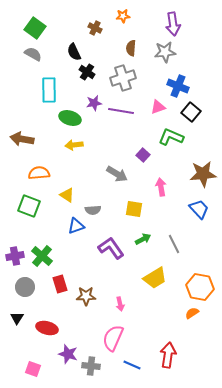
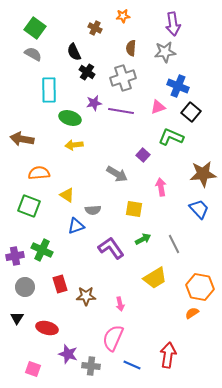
green cross at (42, 256): moved 6 px up; rotated 15 degrees counterclockwise
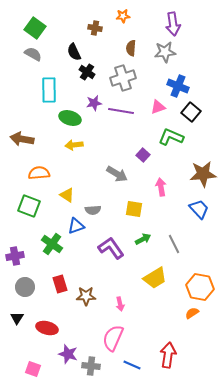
brown cross at (95, 28): rotated 16 degrees counterclockwise
green cross at (42, 250): moved 10 px right, 6 px up; rotated 10 degrees clockwise
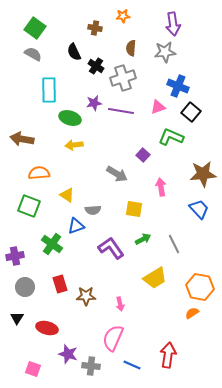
black cross at (87, 72): moved 9 px right, 6 px up
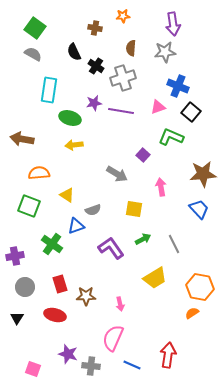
cyan rectangle at (49, 90): rotated 10 degrees clockwise
gray semicircle at (93, 210): rotated 14 degrees counterclockwise
red ellipse at (47, 328): moved 8 px right, 13 px up
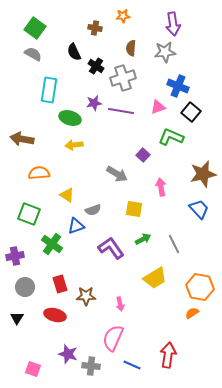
brown star at (203, 174): rotated 8 degrees counterclockwise
green square at (29, 206): moved 8 px down
